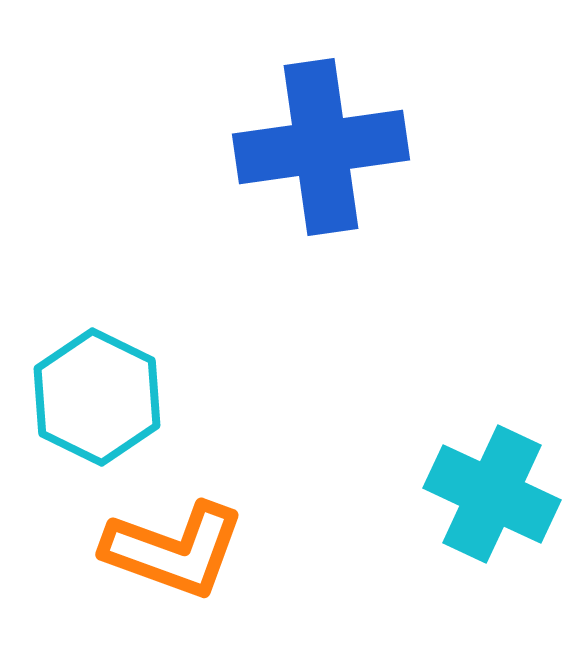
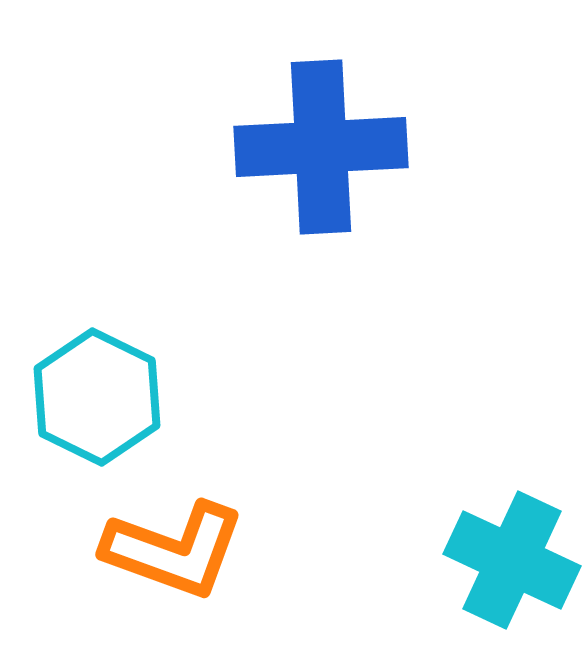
blue cross: rotated 5 degrees clockwise
cyan cross: moved 20 px right, 66 px down
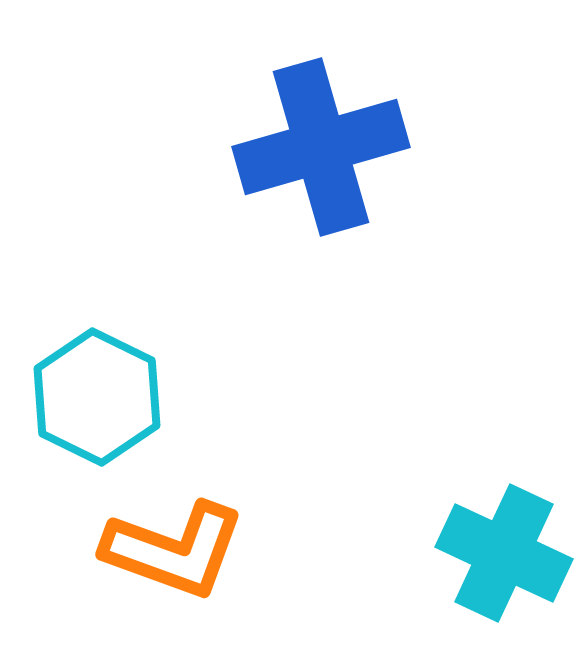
blue cross: rotated 13 degrees counterclockwise
cyan cross: moved 8 px left, 7 px up
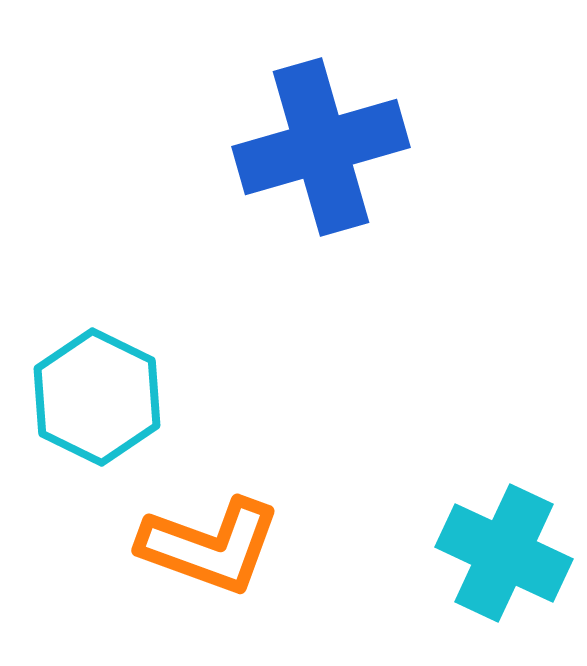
orange L-shape: moved 36 px right, 4 px up
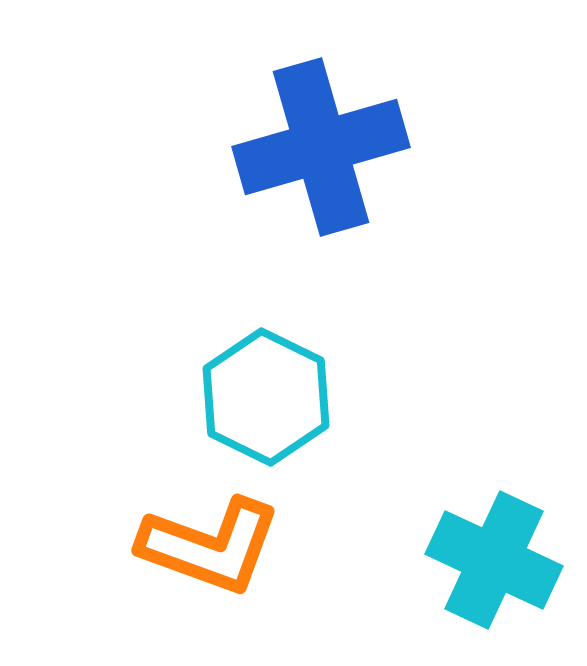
cyan hexagon: moved 169 px right
cyan cross: moved 10 px left, 7 px down
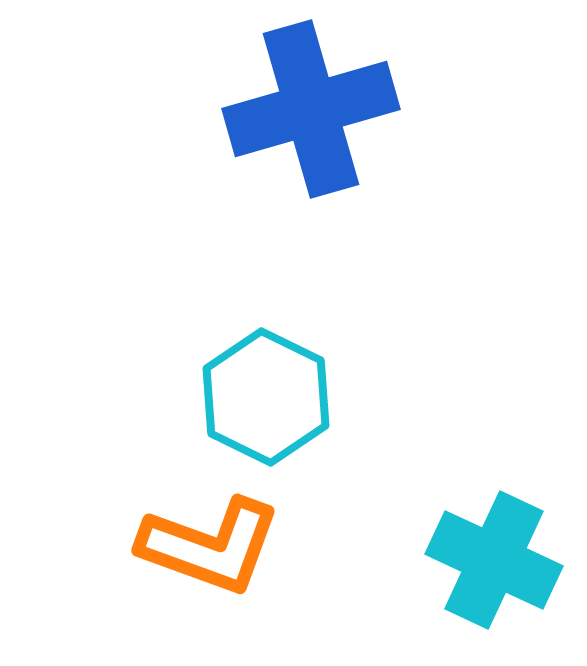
blue cross: moved 10 px left, 38 px up
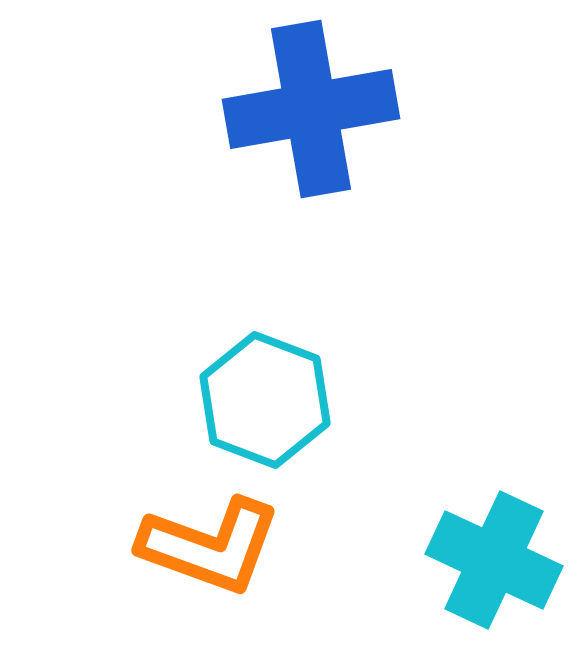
blue cross: rotated 6 degrees clockwise
cyan hexagon: moved 1 px left, 3 px down; rotated 5 degrees counterclockwise
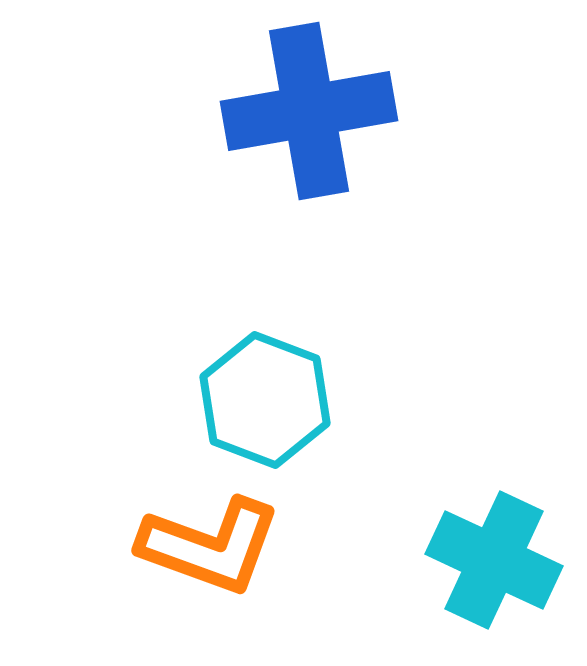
blue cross: moved 2 px left, 2 px down
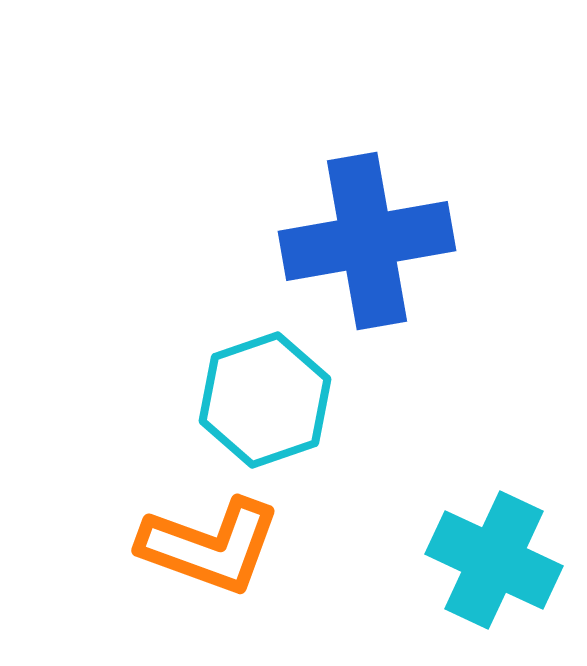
blue cross: moved 58 px right, 130 px down
cyan hexagon: rotated 20 degrees clockwise
